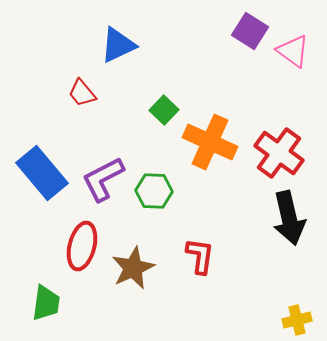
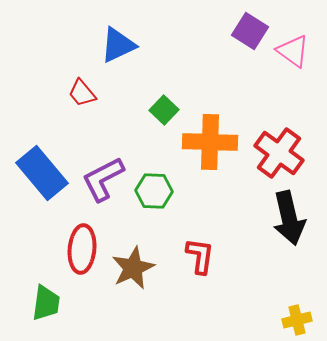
orange cross: rotated 22 degrees counterclockwise
red ellipse: moved 3 px down; rotated 9 degrees counterclockwise
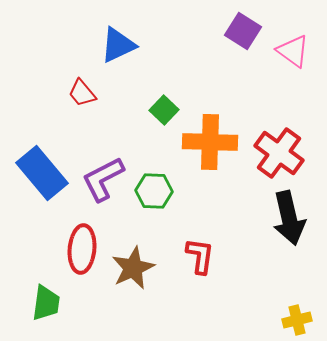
purple square: moved 7 px left
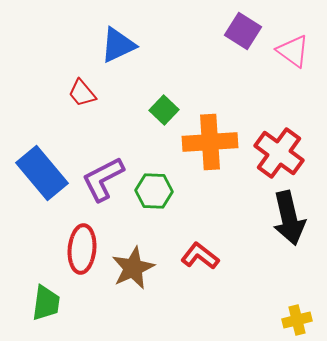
orange cross: rotated 6 degrees counterclockwise
red L-shape: rotated 60 degrees counterclockwise
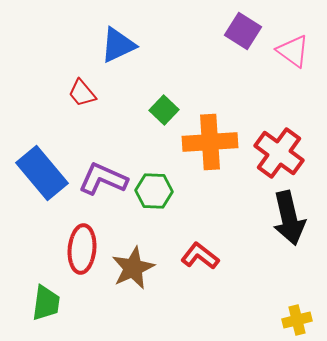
purple L-shape: rotated 51 degrees clockwise
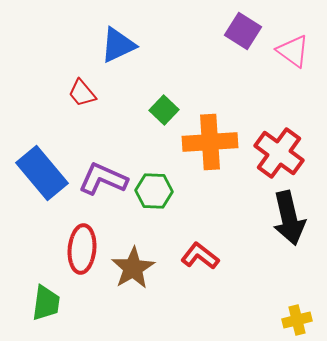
brown star: rotated 6 degrees counterclockwise
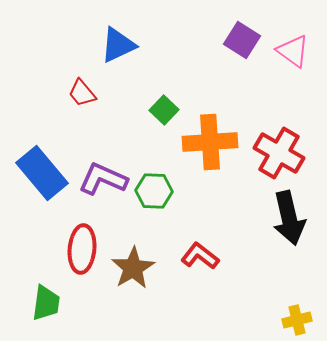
purple square: moved 1 px left, 9 px down
red cross: rotated 6 degrees counterclockwise
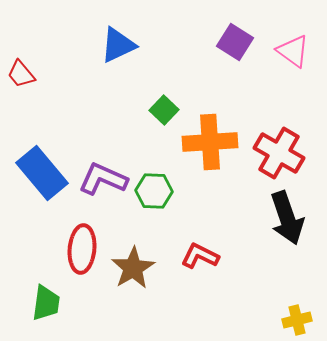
purple square: moved 7 px left, 2 px down
red trapezoid: moved 61 px left, 19 px up
black arrow: moved 2 px left; rotated 6 degrees counterclockwise
red L-shape: rotated 12 degrees counterclockwise
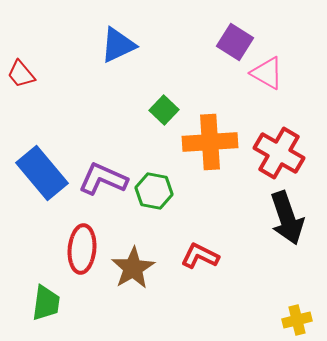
pink triangle: moved 26 px left, 22 px down; rotated 6 degrees counterclockwise
green hexagon: rotated 9 degrees clockwise
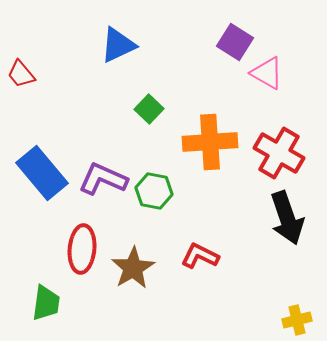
green square: moved 15 px left, 1 px up
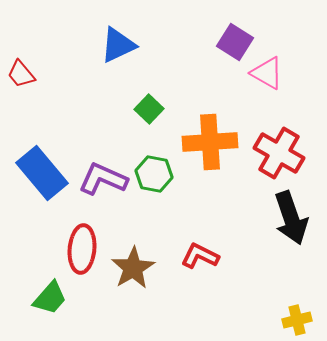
green hexagon: moved 17 px up
black arrow: moved 4 px right
green trapezoid: moved 4 px right, 5 px up; rotated 33 degrees clockwise
